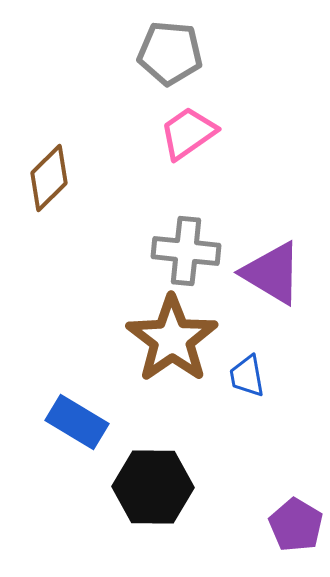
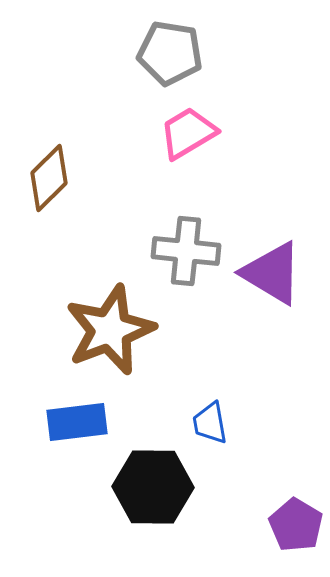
gray pentagon: rotated 4 degrees clockwise
pink trapezoid: rotated 4 degrees clockwise
brown star: moved 62 px left, 9 px up; rotated 14 degrees clockwise
blue trapezoid: moved 37 px left, 47 px down
blue rectangle: rotated 38 degrees counterclockwise
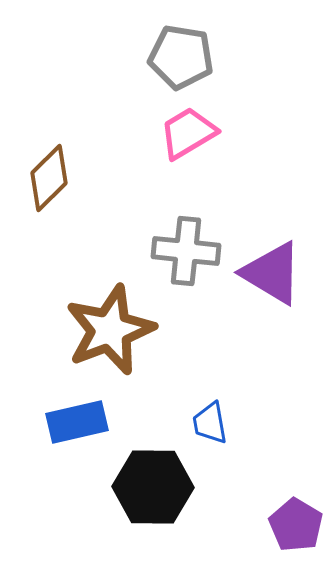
gray pentagon: moved 11 px right, 4 px down
blue rectangle: rotated 6 degrees counterclockwise
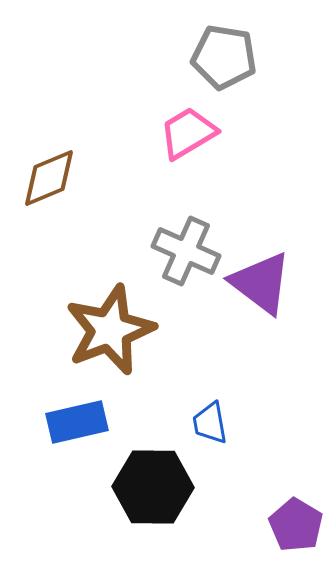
gray pentagon: moved 43 px right
brown diamond: rotated 22 degrees clockwise
gray cross: rotated 18 degrees clockwise
purple triangle: moved 11 px left, 10 px down; rotated 6 degrees clockwise
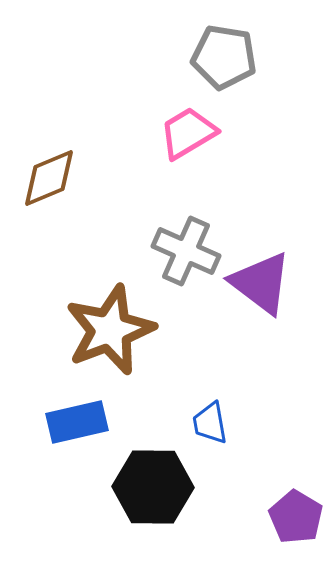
purple pentagon: moved 8 px up
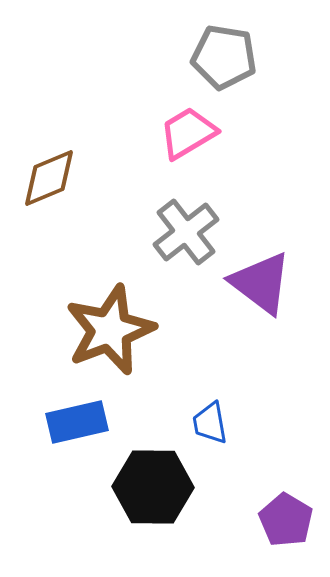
gray cross: moved 19 px up; rotated 28 degrees clockwise
purple pentagon: moved 10 px left, 3 px down
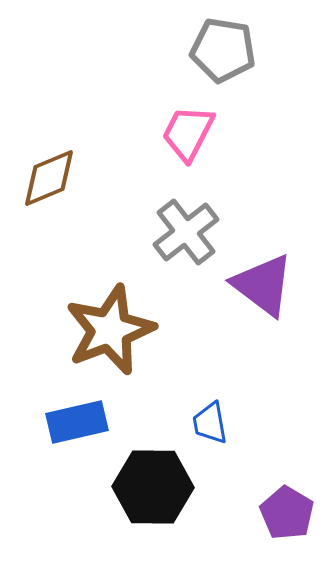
gray pentagon: moved 1 px left, 7 px up
pink trapezoid: rotated 32 degrees counterclockwise
purple triangle: moved 2 px right, 2 px down
purple pentagon: moved 1 px right, 7 px up
